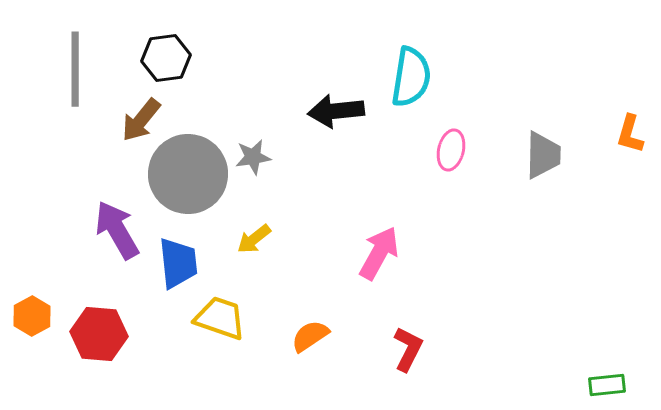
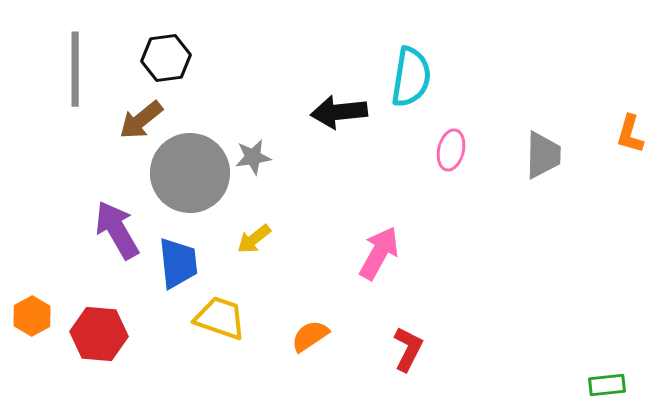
black arrow: moved 3 px right, 1 px down
brown arrow: rotated 12 degrees clockwise
gray circle: moved 2 px right, 1 px up
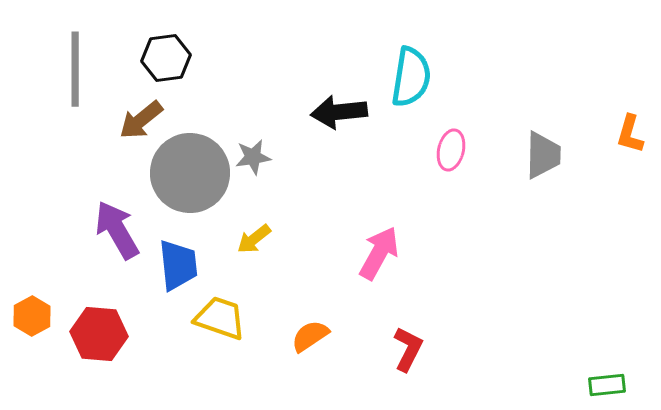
blue trapezoid: moved 2 px down
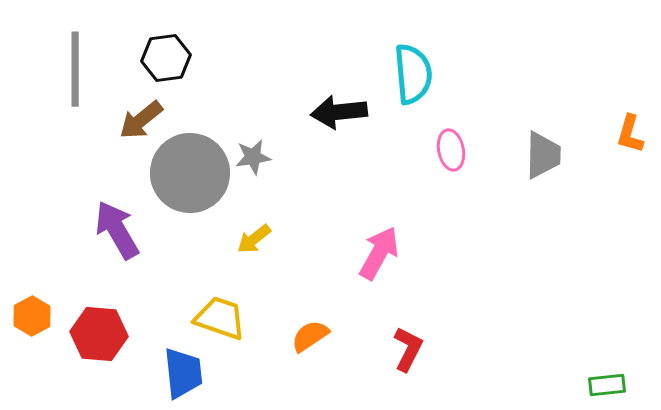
cyan semicircle: moved 2 px right, 3 px up; rotated 14 degrees counterclockwise
pink ellipse: rotated 24 degrees counterclockwise
blue trapezoid: moved 5 px right, 108 px down
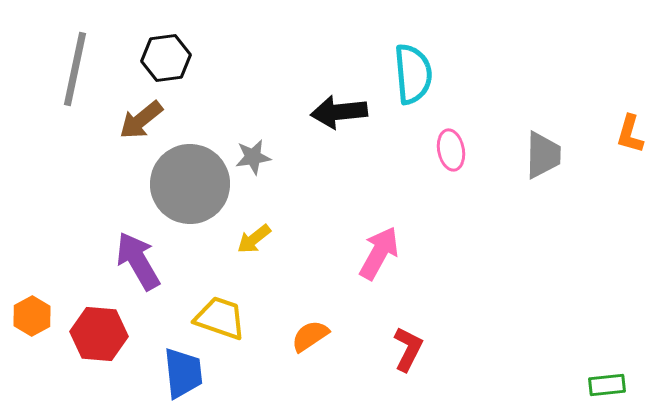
gray line: rotated 12 degrees clockwise
gray circle: moved 11 px down
purple arrow: moved 21 px right, 31 px down
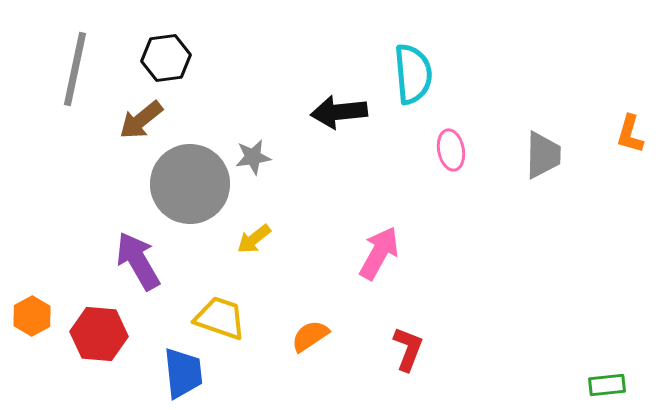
red L-shape: rotated 6 degrees counterclockwise
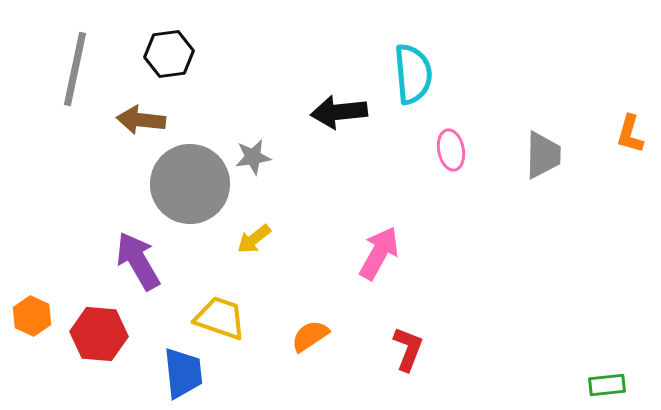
black hexagon: moved 3 px right, 4 px up
brown arrow: rotated 45 degrees clockwise
orange hexagon: rotated 6 degrees counterclockwise
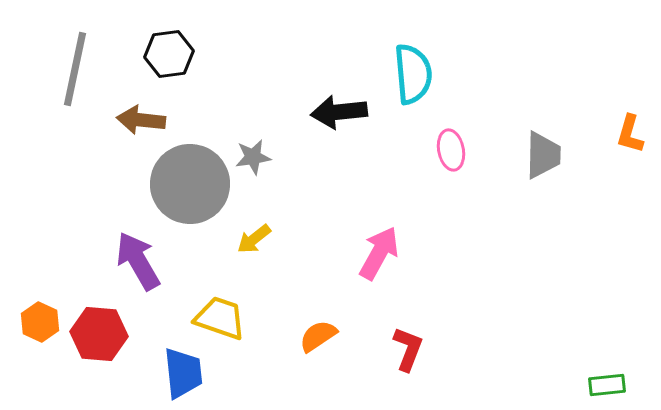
orange hexagon: moved 8 px right, 6 px down
orange semicircle: moved 8 px right
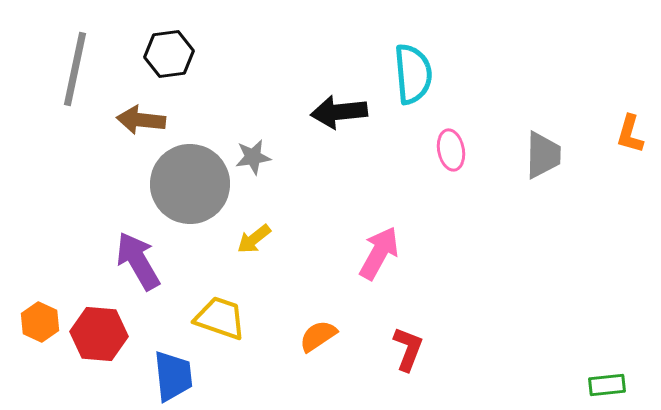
blue trapezoid: moved 10 px left, 3 px down
